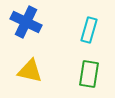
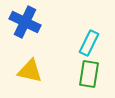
blue cross: moved 1 px left
cyan rectangle: moved 13 px down; rotated 10 degrees clockwise
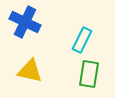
cyan rectangle: moved 7 px left, 3 px up
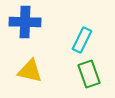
blue cross: rotated 24 degrees counterclockwise
green rectangle: rotated 28 degrees counterclockwise
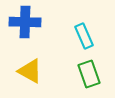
cyan rectangle: moved 2 px right, 4 px up; rotated 50 degrees counterclockwise
yellow triangle: rotated 16 degrees clockwise
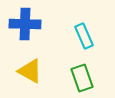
blue cross: moved 2 px down
green rectangle: moved 7 px left, 4 px down
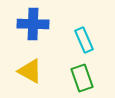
blue cross: moved 8 px right
cyan rectangle: moved 4 px down
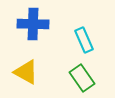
yellow triangle: moved 4 px left, 1 px down
green rectangle: rotated 16 degrees counterclockwise
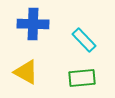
cyan rectangle: rotated 20 degrees counterclockwise
green rectangle: rotated 60 degrees counterclockwise
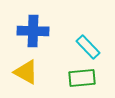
blue cross: moved 7 px down
cyan rectangle: moved 4 px right, 7 px down
